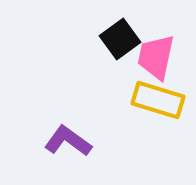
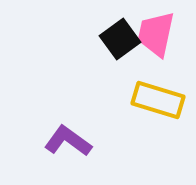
pink trapezoid: moved 23 px up
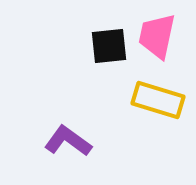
pink trapezoid: moved 1 px right, 2 px down
black square: moved 11 px left, 7 px down; rotated 30 degrees clockwise
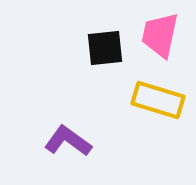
pink trapezoid: moved 3 px right, 1 px up
black square: moved 4 px left, 2 px down
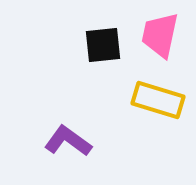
black square: moved 2 px left, 3 px up
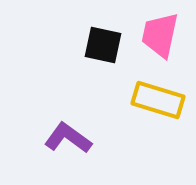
black square: rotated 18 degrees clockwise
purple L-shape: moved 3 px up
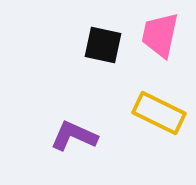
yellow rectangle: moved 1 px right, 13 px down; rotated 9 degrees clockwise
purple L-shape: moved 6 px right, 2 px up; rotated 12 degrees counterclockwise
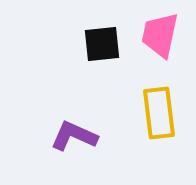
black square: moved 1 px left, 1 px up; rotated 18 degrees counterclockwise
yellow rectangle: rotated 57 degrees clockwise
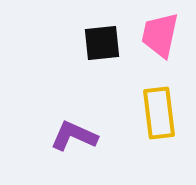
black square: moved 1 px up
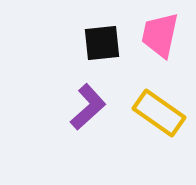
yellow rectangle: rotated 48 degrees counterclockwise
purple L-shape: moved 14 px right, 29 px up; rotated 114 degrees clockwise
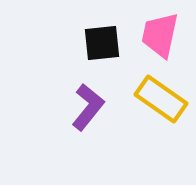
purple L-shape: rotated 9 degrees counterclockwise
yellow rectangle: moved 2 px right, 14 px up
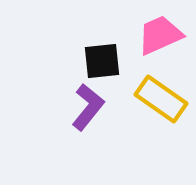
pink trapezoid: rotated 54 degrees clockwise
black square: moved 18 px down
